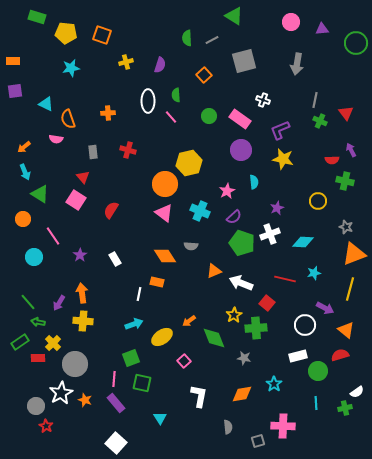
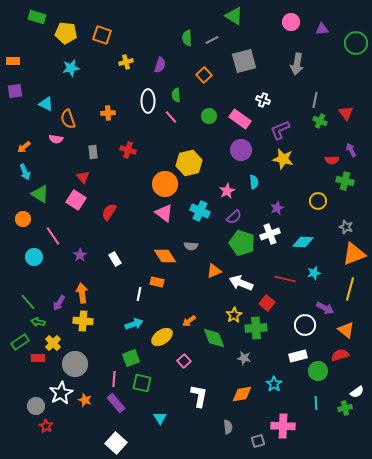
red semicircle at (111, 210): moved 2 px left, 2 px down
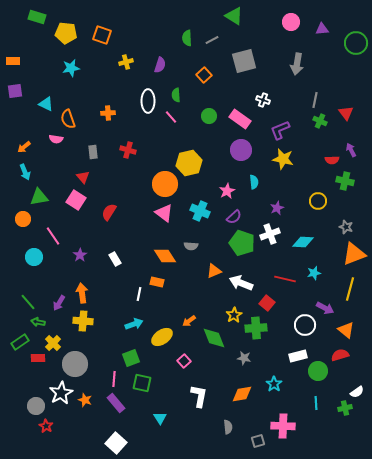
green triangle at (40, 194): moved 1 px left, 3 px down; rotated 42 degrees counterclockwise
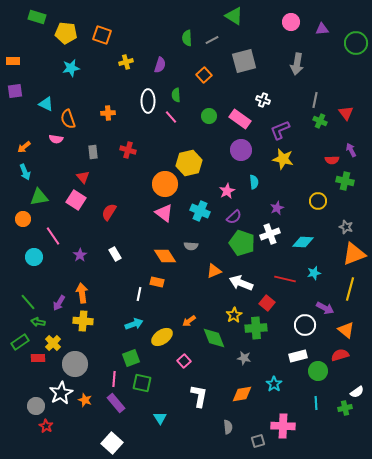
white rectangle at (115, 259): moved 5 px up
white square at (116, 443): moved 4 px left
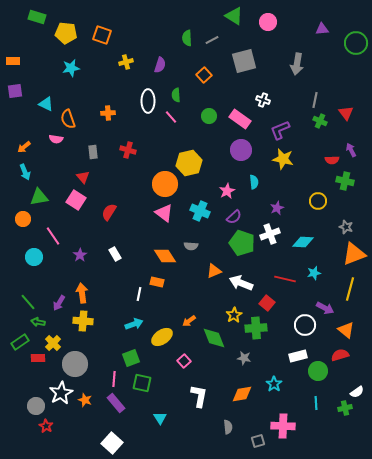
pink circle at (291, 22): moved 23 px left
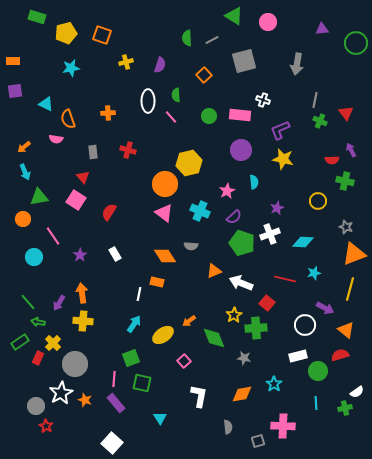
yellow pentagon at (66, 33): rotated 20 degrees counterclockwise
pink rectangle at (240, 119): moved 4 px up; rotated 30 degrees counterclockwise
cyan arrow at (134, 324): rotated 36 degrees counterclockwise
yellow ellipse at (162, 337): moved 1 px right, 2 px up
red rectangle at (38, 358): rotated 64 degrees counterclockwise
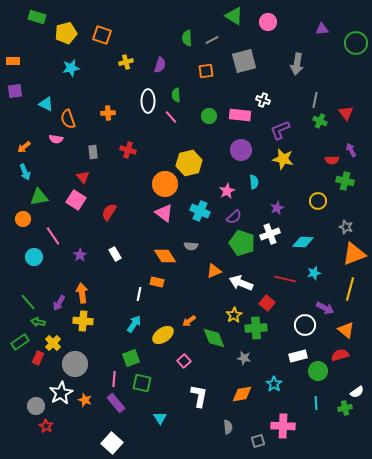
orange square at (204, 75): moved 2 px right, 4 px up; rotated 35 degrees clockwise
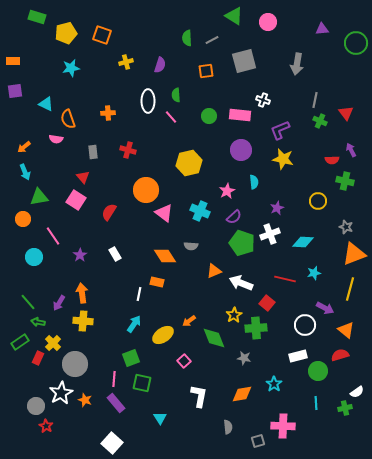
orange circle at (165, 184): moved 19 px left, 6 px down
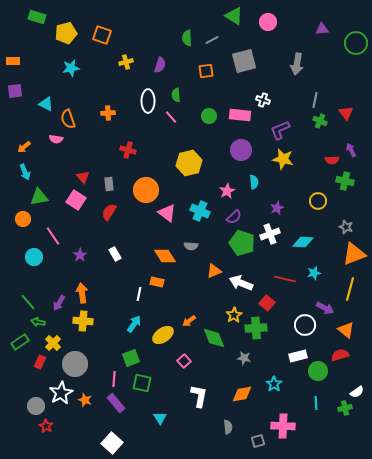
gray rectangle at (93, 152): moved 16 px right, 32 px down
pink triangle at (164, 213): moved 3 px right
red rectangle at (38, 358): moved 2 px right, 4 px down
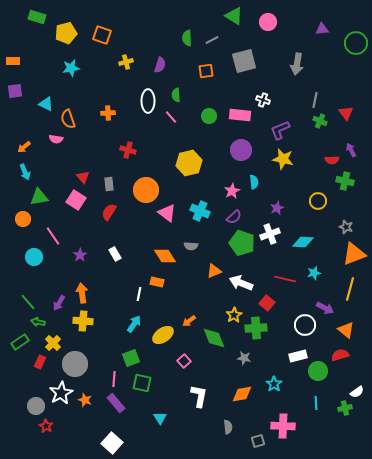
pink star at (227, 191): moved 5 px right
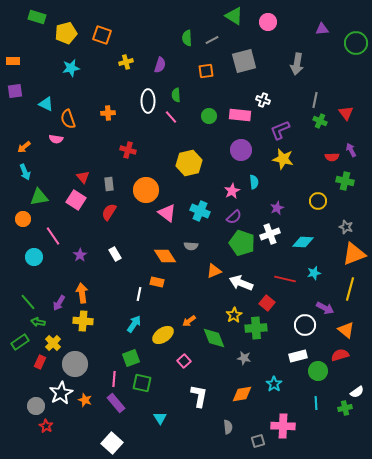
red semicircle at (332, 160): moved 3 px up
